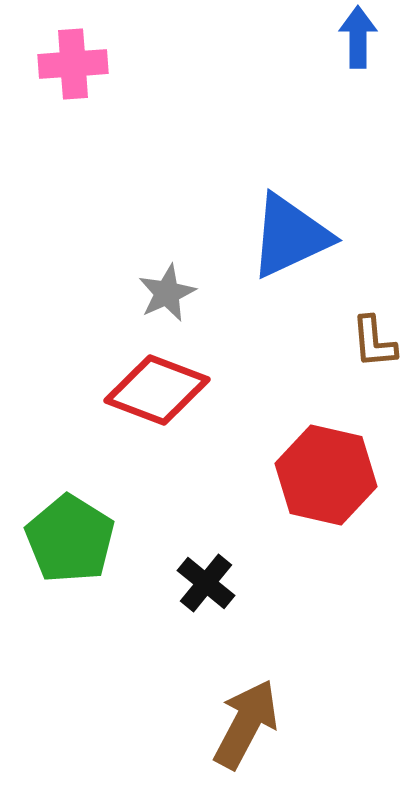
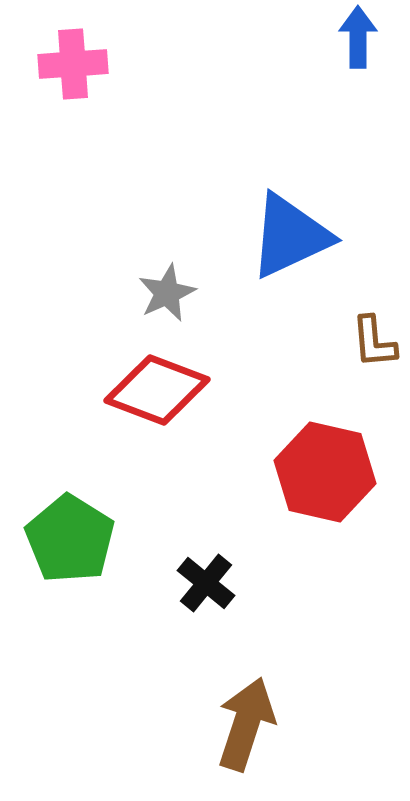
red hexagon: moved 1 px left, 3 px up
brown arrow: rotated 10 degrees counterclockwise
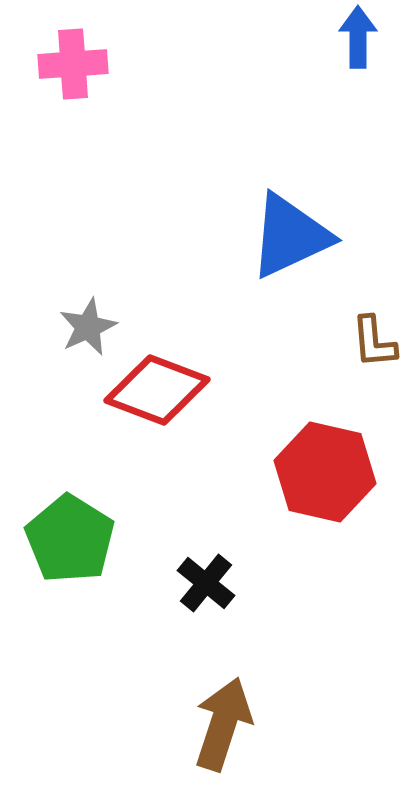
gray star: moved 79 px left, 34 px down
brown arrow: moved 23 px left
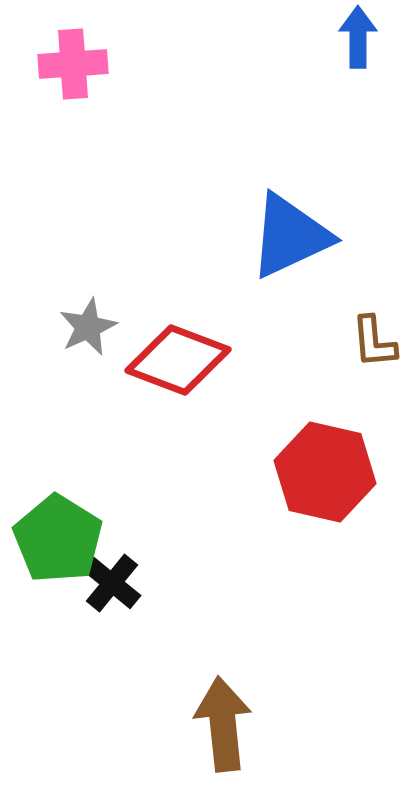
red diamond: moved 21 px right, 30 px up
green pentagon: moved 12 px left
black cross: moved 94 px left
brown arrow: rotated 24 degrees counterclockwise
